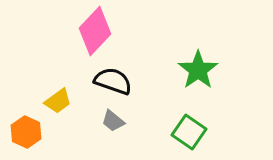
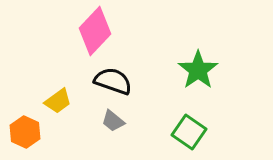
orange hexagon: moved 1 px left
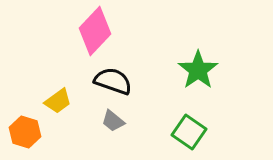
orange hexagon: rotated 8 degrees counterclockwise
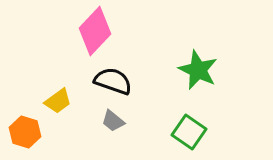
green star: rotated 12 degrees counterclockwise
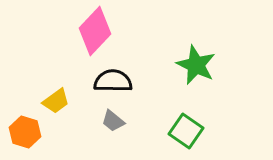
green star: moved 2 px left, 5 px up
black semicircle: rotated 18 degrees counterclockwise
yellow trapezoid: moved 2 px left
green square: moved 3 px left, 1 px up
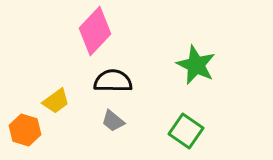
orange hexagon: moved 2 px up
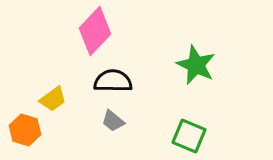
yellow trapezoid: moved 3 px left, 2 px up
green square: moved 3 px right, 5 px down; rotated 12 degrees counterclockwise
